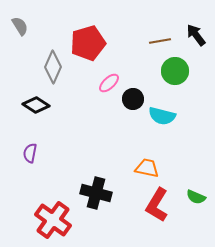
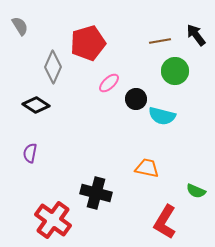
black circle: moved 3 px right
green semicircle: moved 6 px up
red L-shape: moved 8 px right, 17 px down
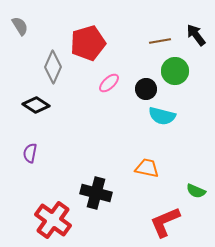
black circle: moved 10 px right, 10 px up
red L-shape: rotated 36 degrees clockwise
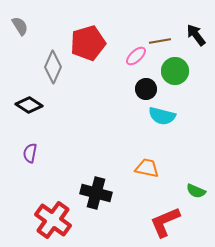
pink ellipse: moved 27 px right, 27 px up
black diamond: moved 7 px left
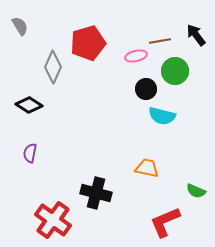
pink ellipse: rotated 30 degrees clockwise
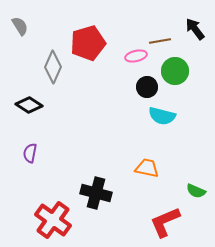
black arrow: moved 1 px left, 6 px up
black circle: moved 1 px right, 2 px up
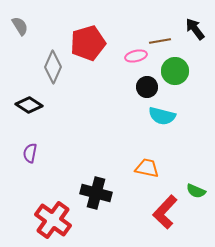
red L-shape: moved 10 px up; rotated 24 degrees counterclockwise
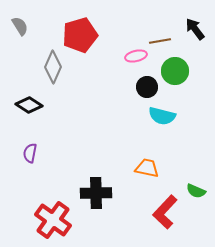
red pentagon: moved 8 px left, 8 px up
black cross: rotated 16 degrees counterclockwise
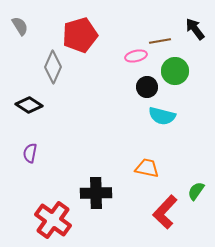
green semicircle: rotated 102 degrees clockwise
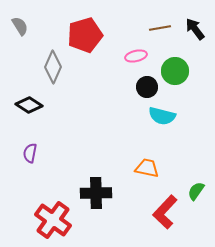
red pentagon: moved 5 px right
brown line: moved 13 px up
